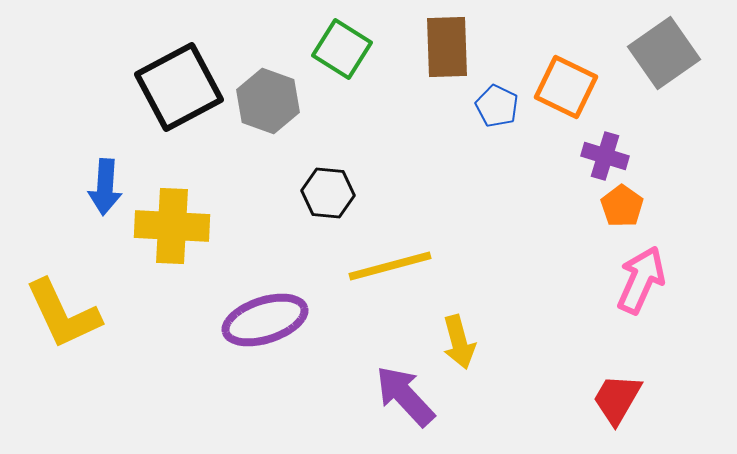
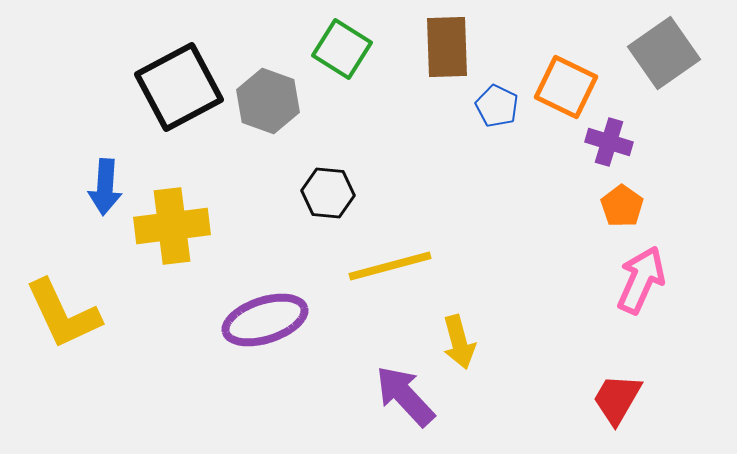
purple cross: moved 4 px right, 14 px up
yellow cross: rotated 10 degrees counterclockwise
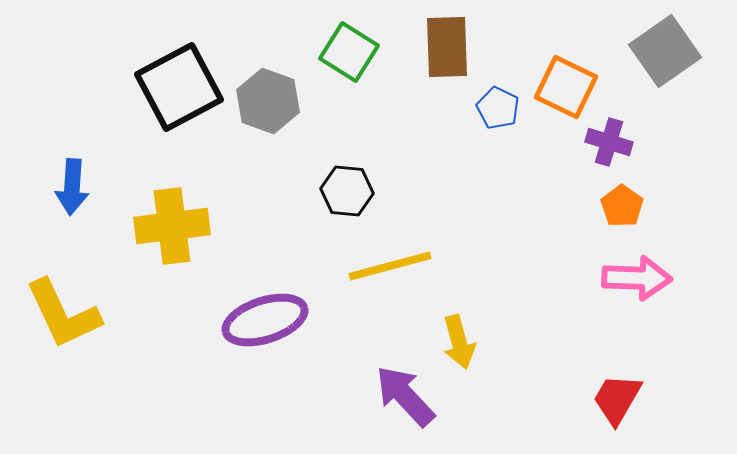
green square: moved 7 px right, 3 px down
gray square: moved 1 px right, 2 px up
blue pentagon: moved 1 px right, 2 px down
blue arrow: moved 33 px left
black hexagon: moved 19 px right, 2 px up
pink arrow: moved 4 px left, 2 px up; rotated 68 degrees clockwise
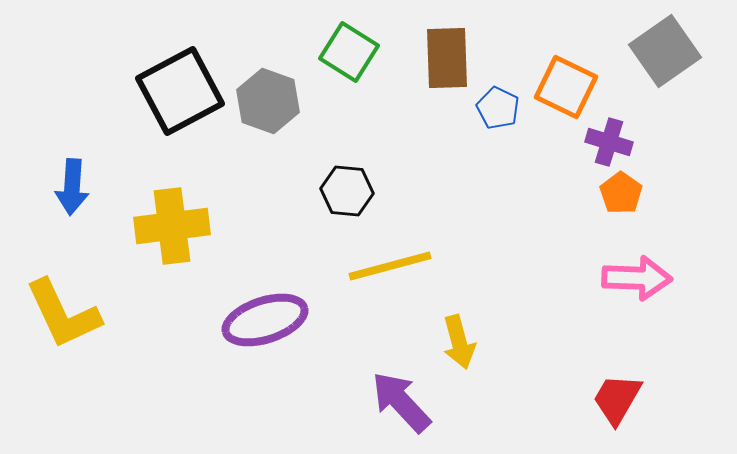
brown rectangle: moved 11 px down
black square: moved 1 px right, 4 px down
orange pentagon: moved 1 px left, 13 px up
purple arrow: moved 4 px left, 6 px down
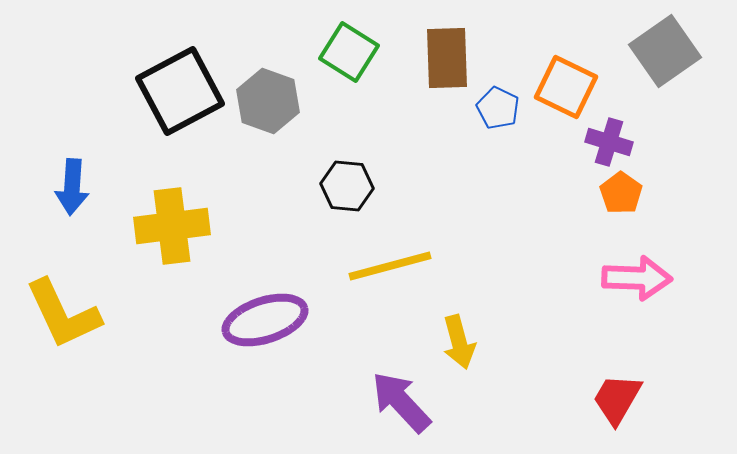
black hexagon: moved 5 px up
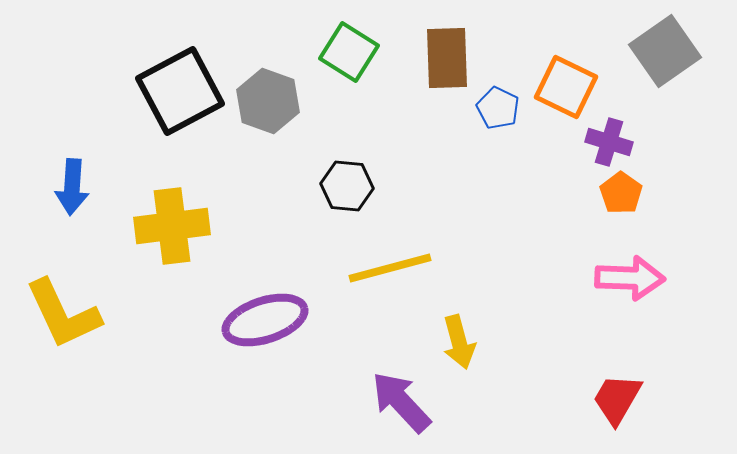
yellow line: moved 2 px down
pink arrow: moved 7 px left
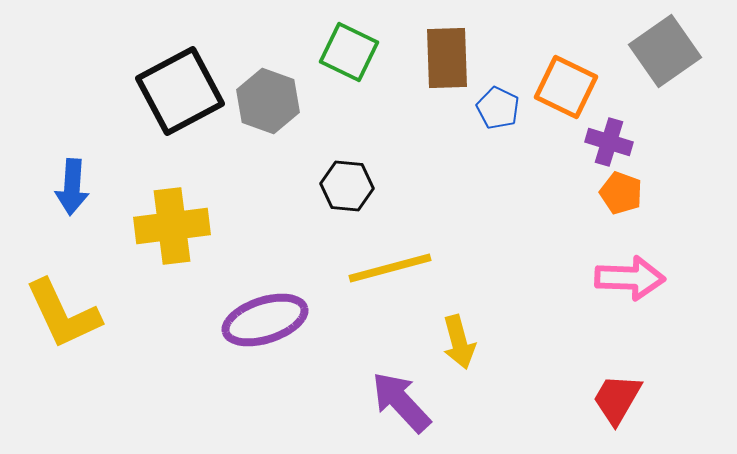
green square: rotated 6 degrees counterclockwise
orange pentagon: rotated 15 degrees counterclockwise
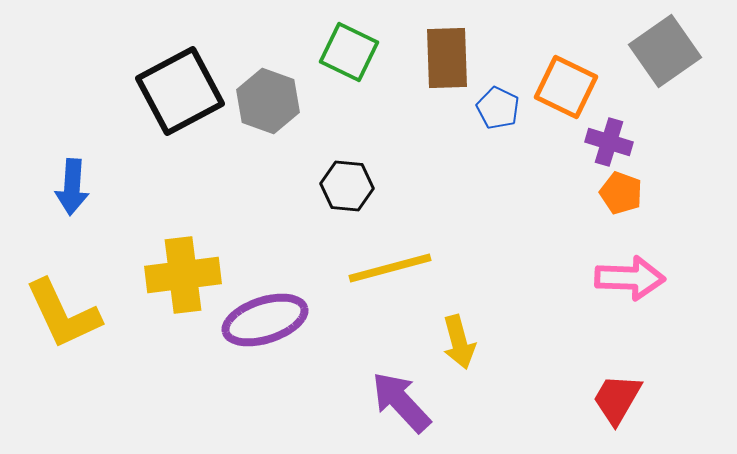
yellow cross: moved 11 px right, 49 px down
